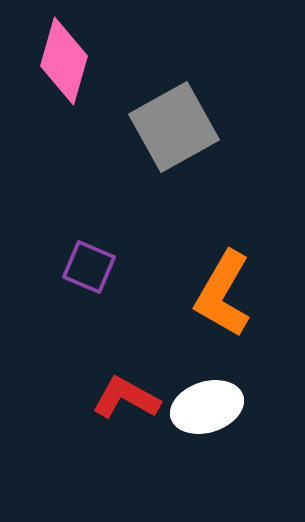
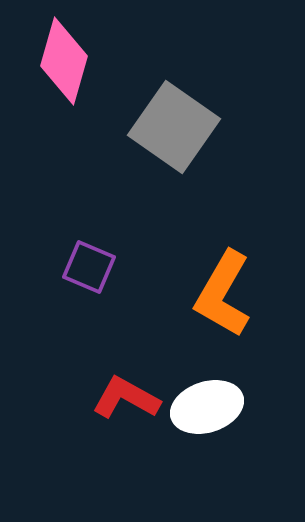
gray square: rotated 26 degrees counterclockwise
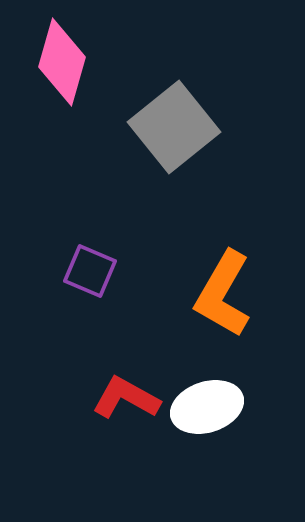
pink diamond: moved 2 px left, 1 px down
gray square: rotated 16 degrees clockwise
purple square: moved 1 px right, 4 px down
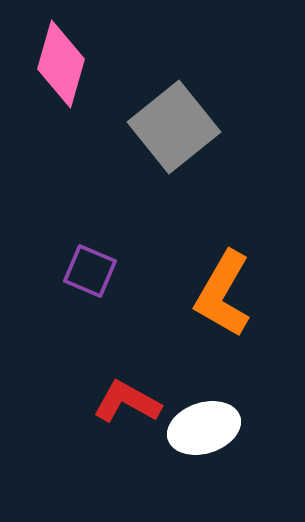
pink diamond: moved 1 px left, 2 px down
red L-shape: moved 1 px right, 4 px down
white ellipse: moved 3 px left, 21 px down
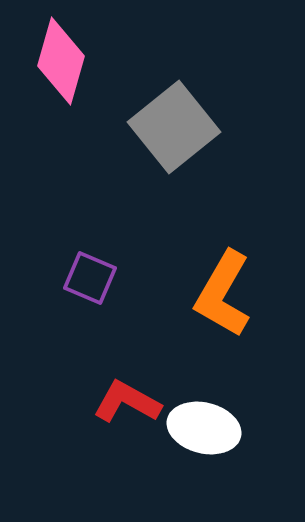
pink diamond: moved 3 px up
purple square: moved 7 px down
white ellipse: rotated 32 degrees clockwise
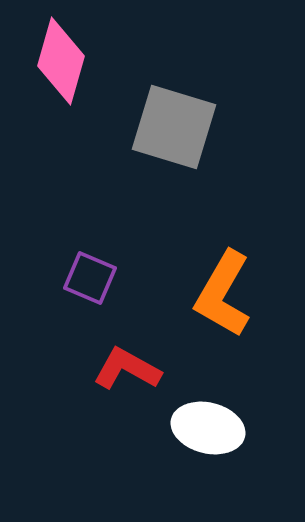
gray square: rotated 34 degrees counterclockwise
red L-shape: moved 33 px up
white ellipse: moved 4 px right
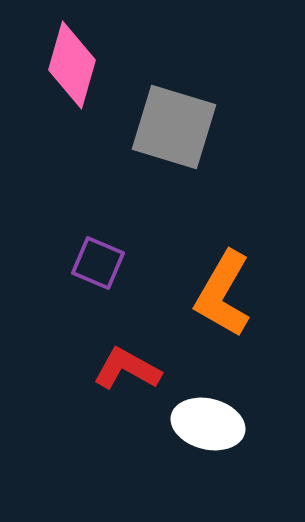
pink diamond: moved 11 px right, 4 px down
purple square: moved 8 px right, 15 px up
white ellipse: moved 4 px up
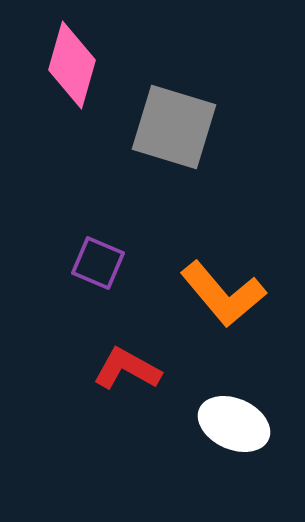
orange L-shape: rotated 70 degrees counterclockwise
white ellipse: moved 26 px right; rotated 10 degrees clockwise
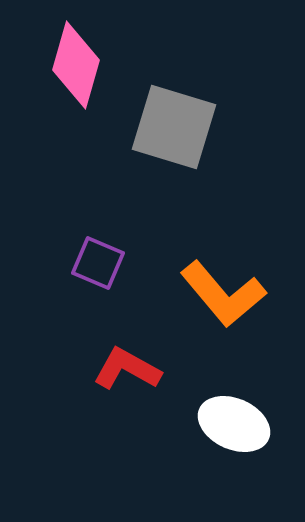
pink diamond: moved 4 px right
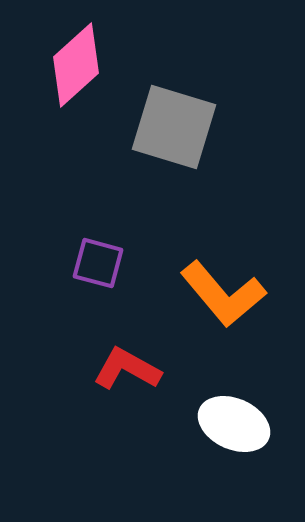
pink diamond: rotated 32 degrees clockwise
purple square: rotated 8 degrees counterclockwise
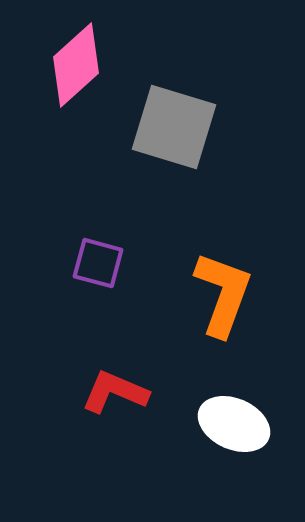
orange L-shape: rotated 120 degrees counterclockwise
red L-shape: moved 12 px left, 23 px down; rotated 6 degrees counterclockwise
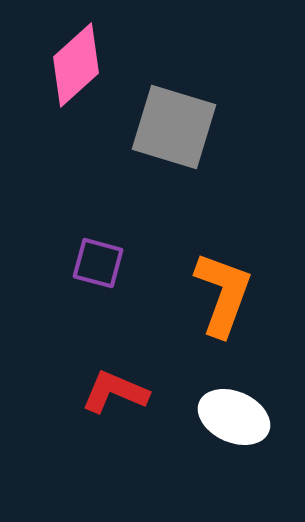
white ellipse: moved 7 px up
